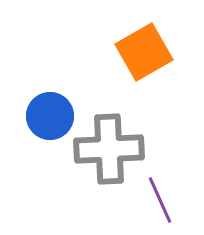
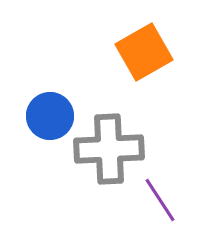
purple line: rotated 9 degrees counterclockwise
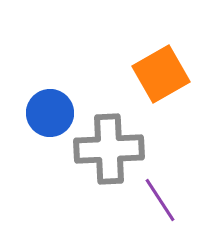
orange square: moved 17 px right, 22 px down
blue circle: moved 3 px up
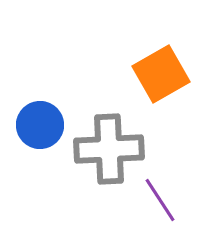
blue circle: moved 10 px left, 12 px down
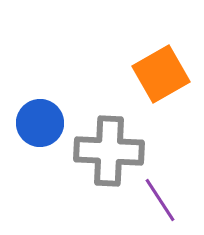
blue circle: moved 2 px up
gray cross: moved 2 px down; rotated 6 degrees clockwise
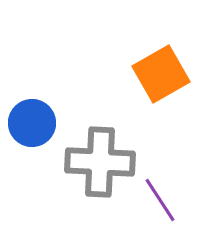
blue circle: moved 8 px left
gray cross: moved 9 px left, 11 px down
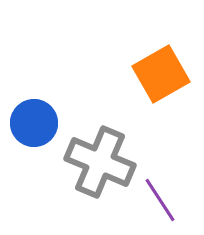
blue circle: moved 2 px right
gray cross: rotated 20 degrees clockwise
